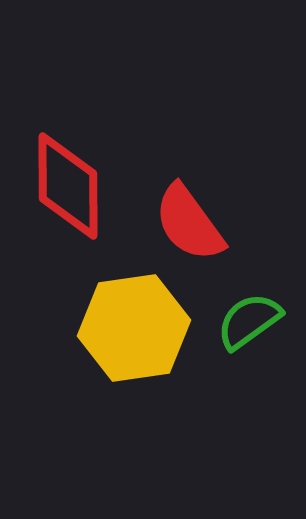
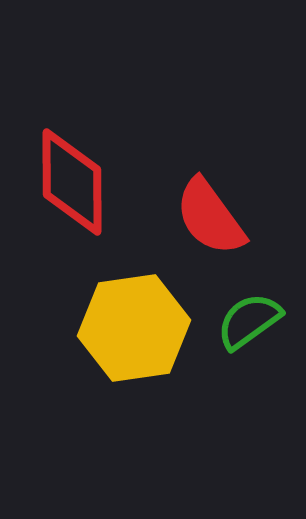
red diamond: moved 4 px right, 4 px up
red semicircle: moved 21 px right, 6 px up
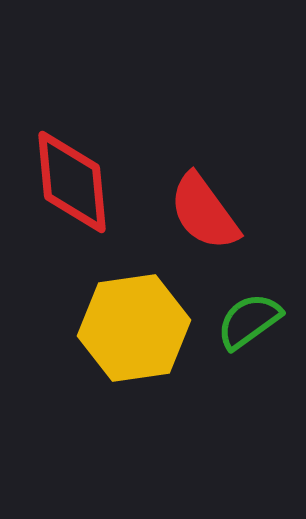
red diamond: rotated 5 degrees counterclockwise
red semicircle: moved 6 px left, 5 px up
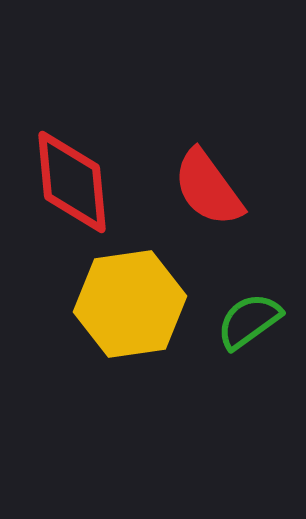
red semicircle: moved 4 px right, 24 px up
yellow hexagon: moved 4 px left, 24 px up
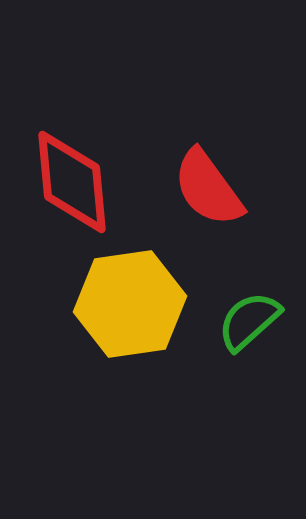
green semicircle: rotated 6 degrees counterclockwise
